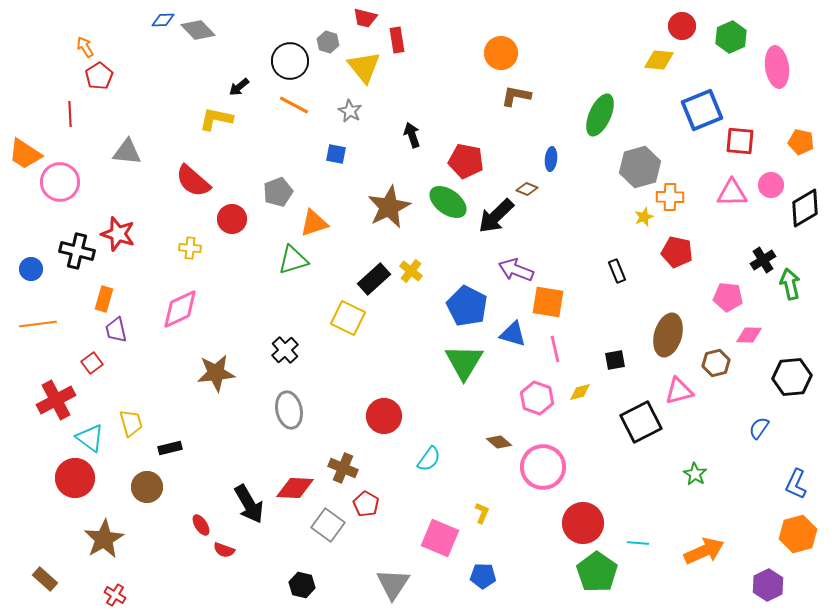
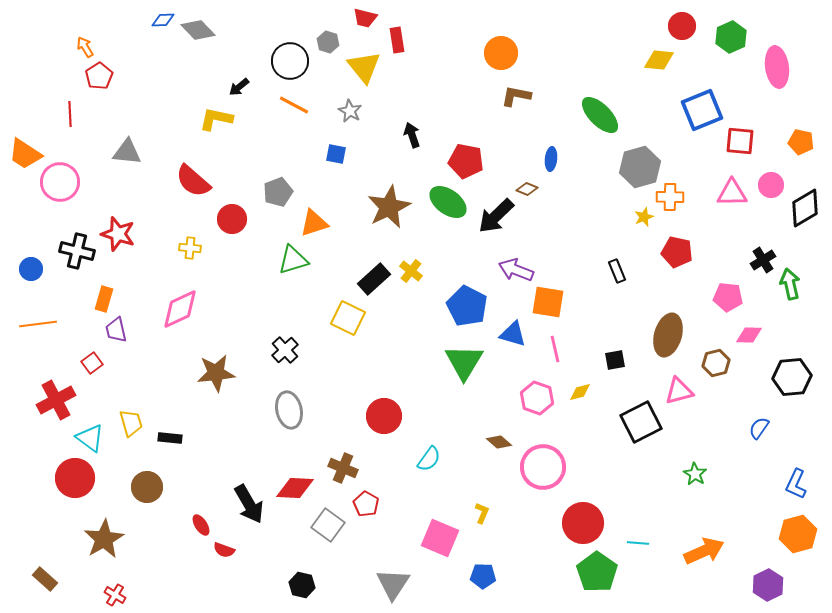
green ellipse at (600, 115): rotated 69 degrees counterclockwise
black rectangle at (170, 448): moved 10 px up; rotated 20 degrees clockwise
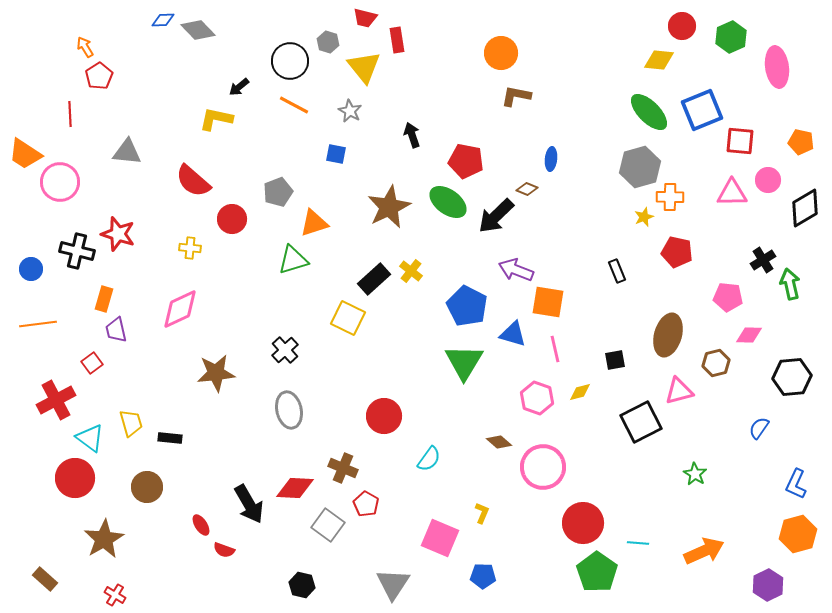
green ellipse at (600, 115): moved 49 px right, 3 px up
pink circle at (771, 185): moved 3 px left, 5 px up
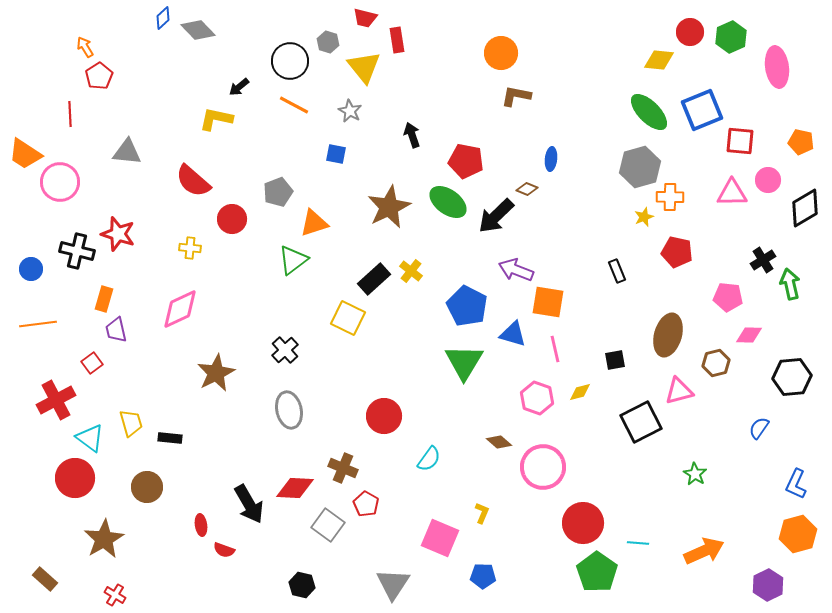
blue diamond at (163, 20): moved 2 px up; rotated 40 degrees counterclockwise
red circle at (682, 26): moved 8 px right, 6 px down
green triangle at (293, 260): rotated 20 degrees counterclockwise
brown star at (216, 373): rotated 21 degrees counterclockwise
red ellipse at (201, 525): rotated 25 degrees clockwise
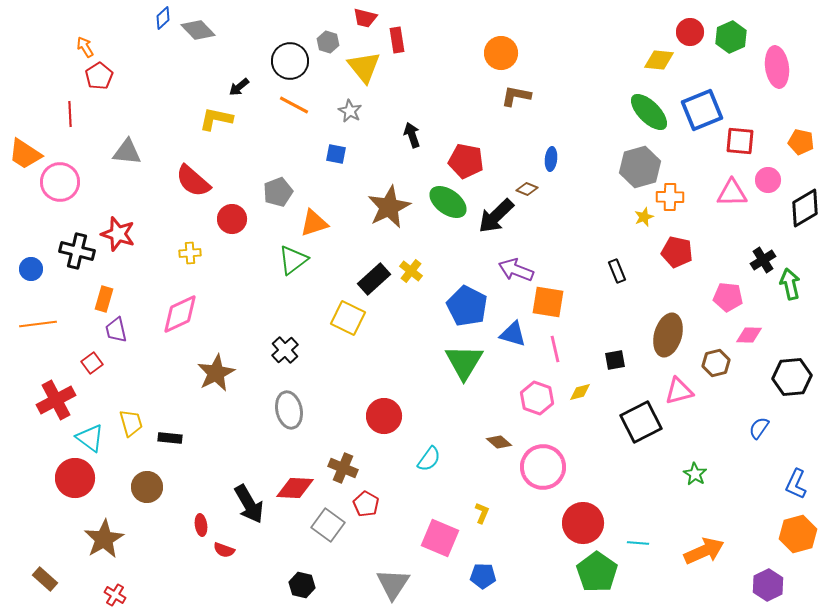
yellow cross at (190, 248): moved 5 px down; rotated 10 degrees counterclockwise
pink diamond at (180, 309): moved 5 px down
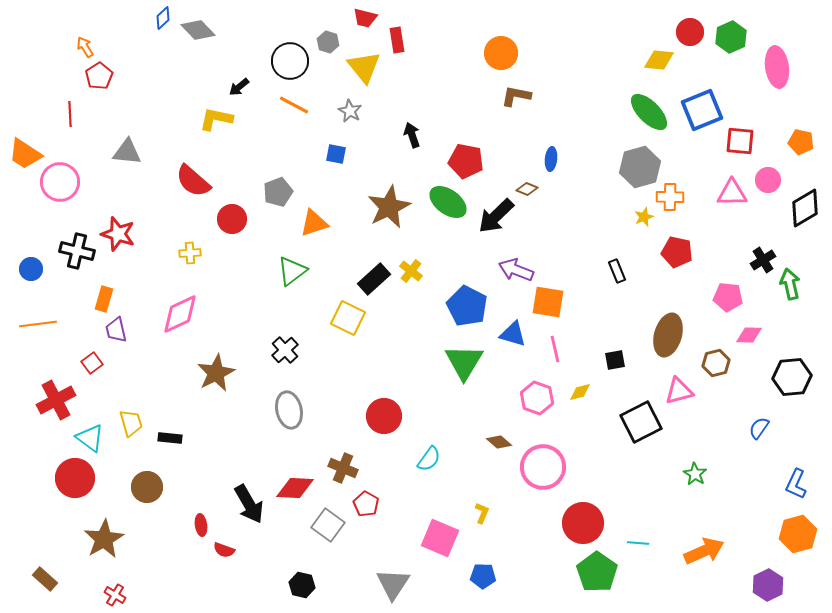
green triangle at (293, 260): moved 1 px left, 11 px down
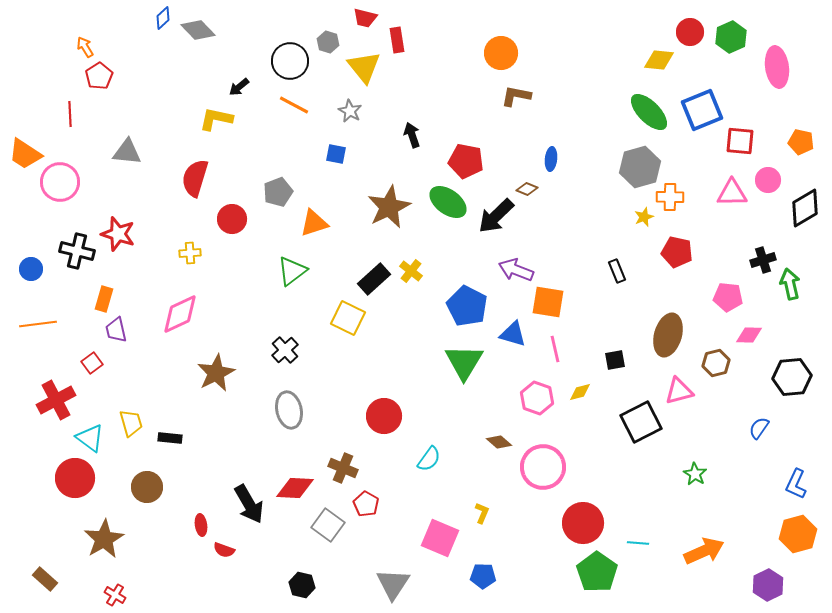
red semicircle at (193, 181): moved 2 px right, 3 px up; rotated 66 degrees clockwise
black cross at (763, 260): rotated 15 degrees clockwise
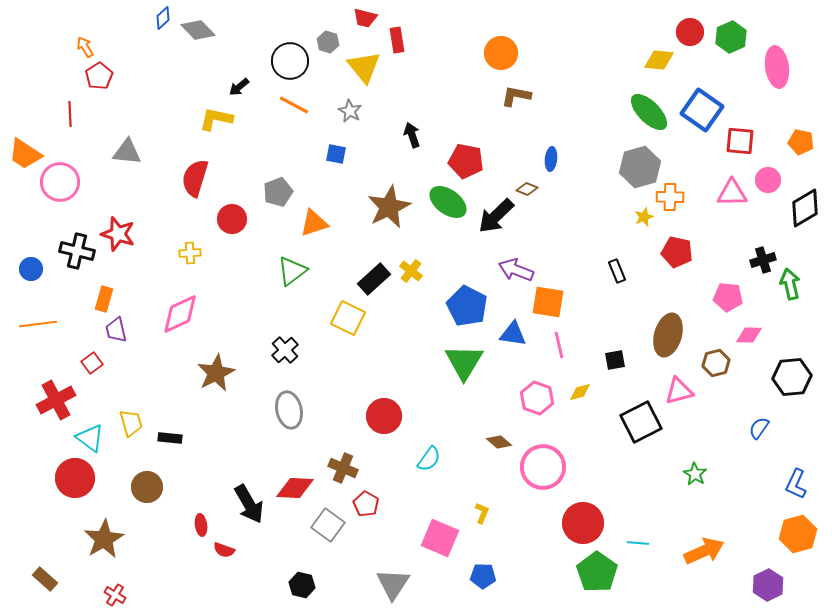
blue square at (702, 110): rotated 33 degrees counterclockwise
blue triangle at (513, 334): rotated 8 degrees counterclockwise
pink line at (555, 349): moved 4 px right, 4 px up
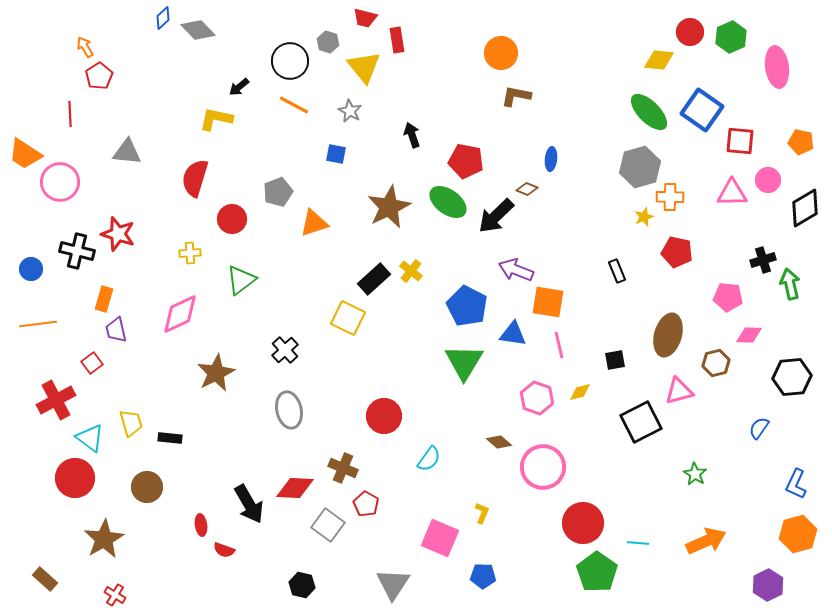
green triangle at (292, 271): moved 51 px left, 9 px down
orange arrow at (704, 551): moved 2 px right, 10 px up
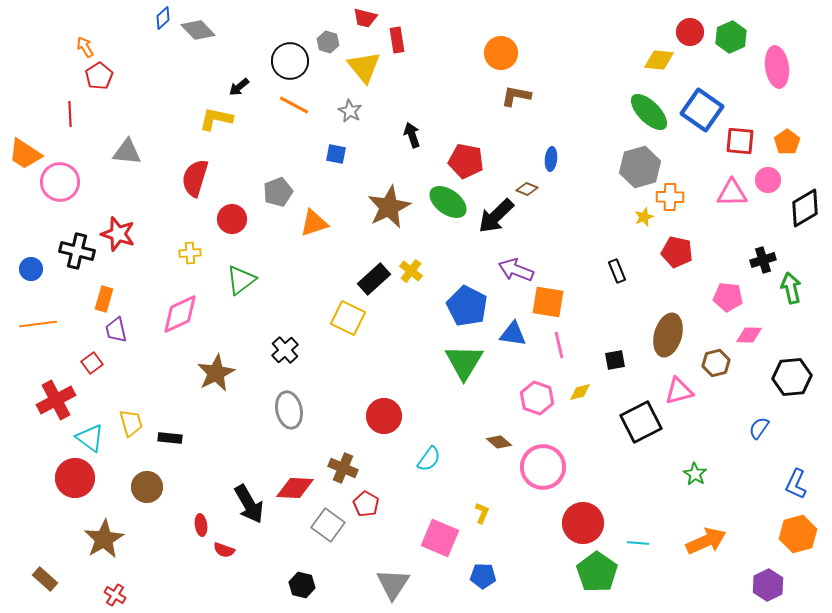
orange pentagon at (801, 142): moved 14 px left; rotated 25 degrees clockwise
green arrow at (790, 284): moved 1 px right, 4 px down
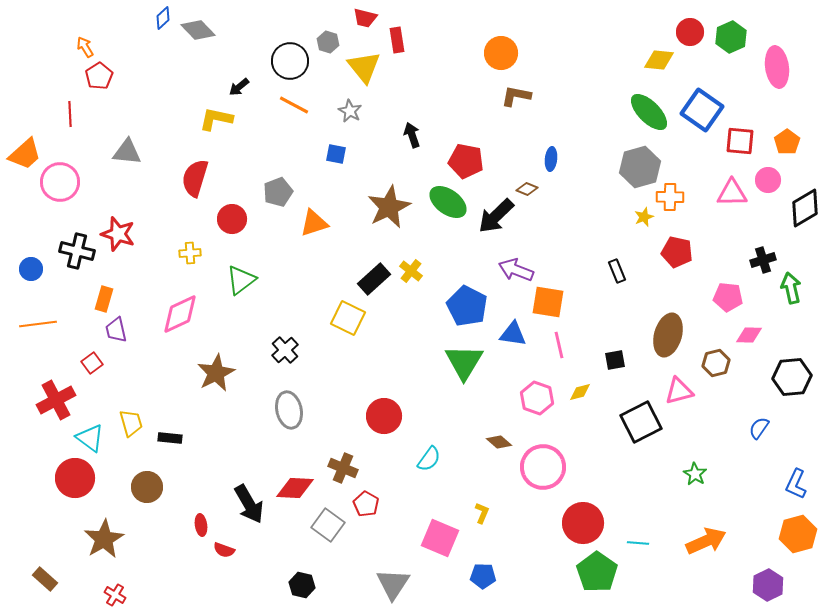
orange trapezoid at (25, 154): rotated 75 degrees counterclockwise
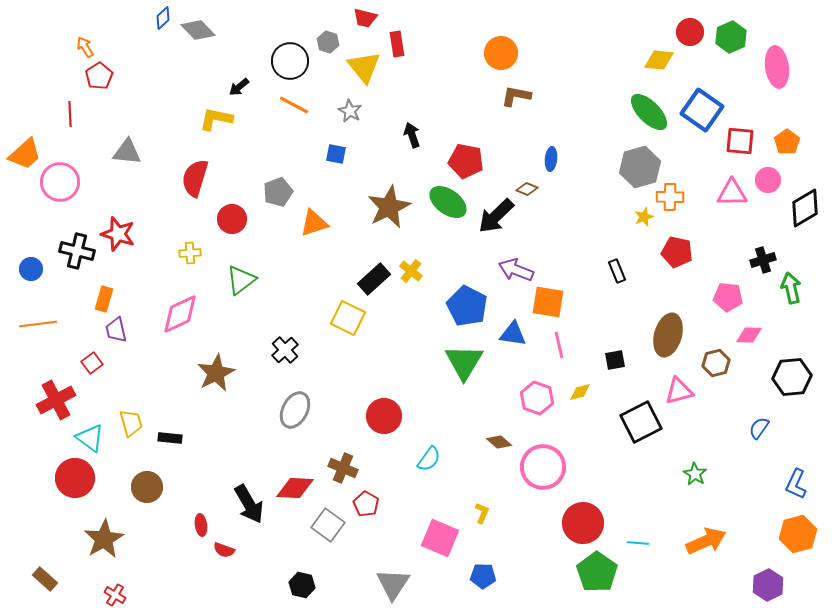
red rectangle at (397, 40): moved 4 px down
gray ellipse at (289, 410): moved 6 px right; rotated 39 degrees clockwise
